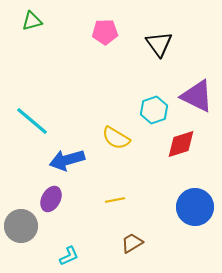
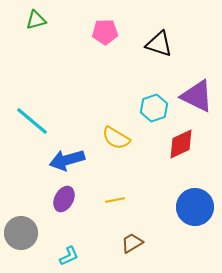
green triangle: moved 4 px right, 1 px up
black triangle: rotated 36 degrees counterclockwise
cyan hexagon: moved 2 px up
red diamond: rotated 8 degrees counterclockwise
purple ellipse: moved 13 px right
gray circle: moved 7 px down
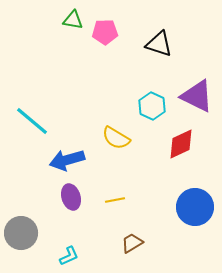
green triangle: moved 37 px right; rotated 25 degrees clockwise
cyan hexagon: moved 2 px left, 2 px up; rotated 16 degrees counterclockwise
purple ellipse: moved 7 px right, 2 px up; rotated 45 degrees counterclockwise
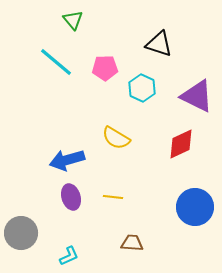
green triangle: rotated 40 degrees clockwise
pink pentagon: moved 36 px down
cyan hexagon: moved 10 px left, 18 px up
cyan line: moved 24 px right, 59 px up
yellow line: moved 2 px left, 3 px up; rotated 18 degrees clockwise
brown trapezoid: rotated 35 degrees clockwise
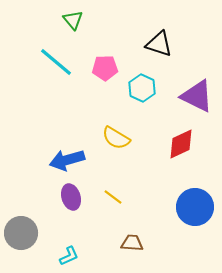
yellow line: rotated 30 degrees clockwise
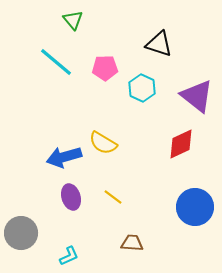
purple triangle: rotated 12 degrees clockwise
yellow semicircle: moved 13 px left, 5 px down
blue arrow: moved 3 px left, 3 px up
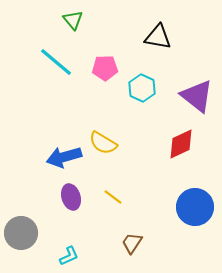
black triangle: moved 1 px left, 7 px up; rotated 8 degrees counterclockwise
brown trapezoid: rotated 60 degrees counterclockwise
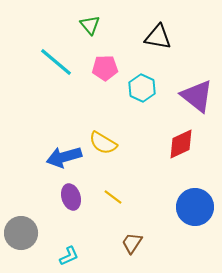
green triangle: moved 17 px right, 5 px down
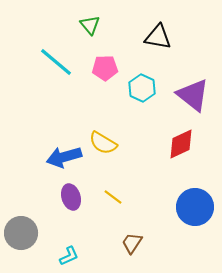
purple triangle: moved 4 px left, 1 px up
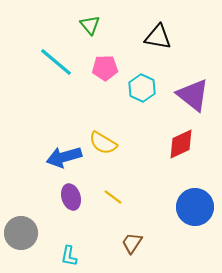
cyan L-shape: rotated 125 degrees clockwise
